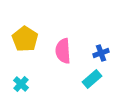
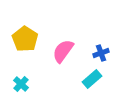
pink semicircle: rotated 40 degrees clockwise
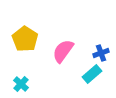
cyan rectangle: moved 5 px up
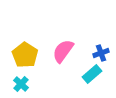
yellow pentagon: moved 16 px down
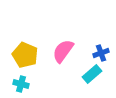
yellow pentagon: rotated 10 degrees counterclockwise
cyan cross: rotated 28 degrees counterclockwise
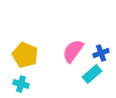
pink semicircle: moved 10 px right
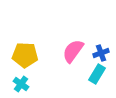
yellow pentagon: rotated 20 degrees counterclockwise
cyan rectangle: moved 5 px right; rotated 18 degrees counterclockwise
cyan cross: rotated 21 degrees clockwise
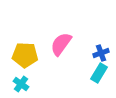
pink semicircle: moved 12 px left, 7 px up
cyan rectangle: moved 2 px right, 1 px up
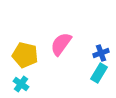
yellow pentagon: rotated 10 degrees clockwise
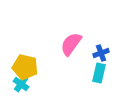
pink semicircle: moved 10 px right
yellow pentagon: moved 12 px down
cyan rectangle: rotated 18 degrees counterclockwise
